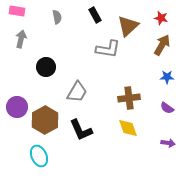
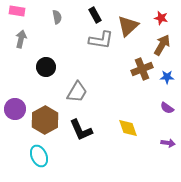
gray L-shape: moved 7 px left, 9 px up
brown cross: moved 13 px right, 29 px up; rotated 15 degrees counterclockwise
purple circle: moved 2 px left, 2 px down
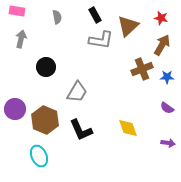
brown hexagon: rotated 8 degrees counterclockwise
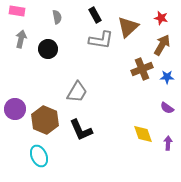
brown triangle: moved 1 px down
black circle: moved 2 px right, 18 px up
yellow diamond: moved 15 px right, 6 px down
purple arrow: rotated 96 degrees counterclockwise
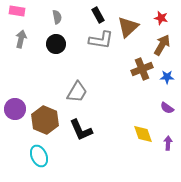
black rectangle: moved 3 px right
black circle: moved 8 px right, 5 px up
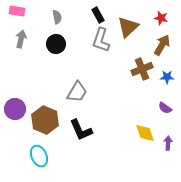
gray L-shape: rotated 100 degrees clockwise
purple semicircle: moved 2 px left
yellow diamond: moved 2 px right, 1 px up
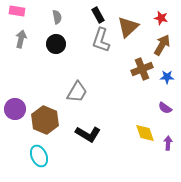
black L-shape: moved 7 px right, 4 px down; rotated 35 degrees counterclockwise
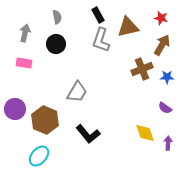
pink rectangle: moved 7 px right, 52 px down
brown triangle: rotated 30 degrees clockwise
gray arrow: moved 4 px right, 6 px up
black L-shape: rotated 20 degrees clockwise
cyan ellipse: rotated 65 degrees clockwise
